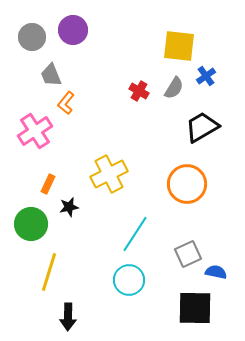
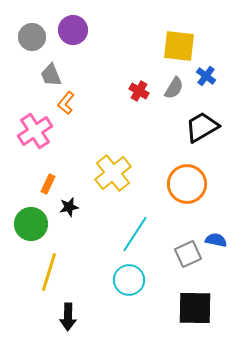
blue cross: rotated 18 degrees counterclockwise
yellow cross: moved 4 px right, 1 px up; rotated 12 degrees counterclockwise
blue semicircle: moved 32 px up
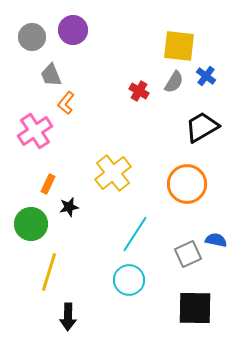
gray semicircle: moved 6 px up
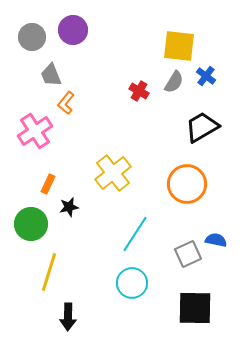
cyan circle: moved 3 px right, 3 px down
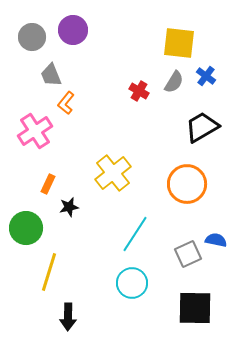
yellow square: moved 3 px up
green circle: moved 5 px left, 4 px down
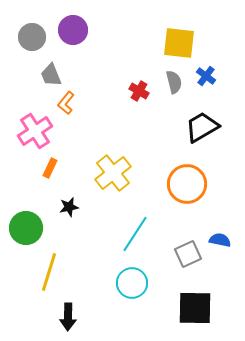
gray semicircle: rotated 45 degrees counterclockwise
orange rectangle: moved 2 px right, 16 px up
blue semicircle: moved 4 px right
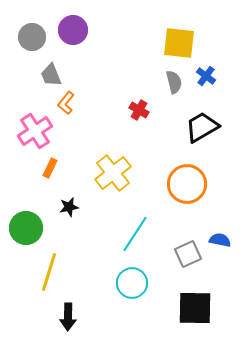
red cross: moved 19 px down
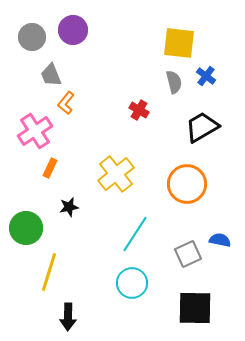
yellow cross: moved 3 px right, 1 px down
